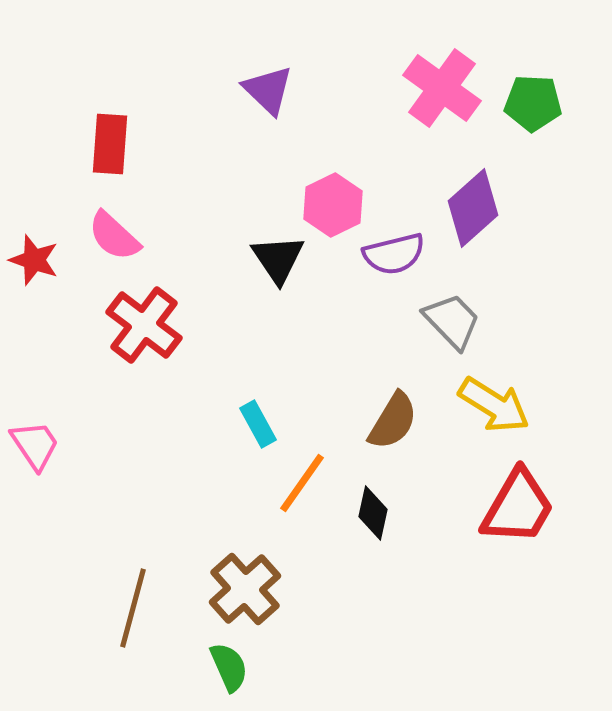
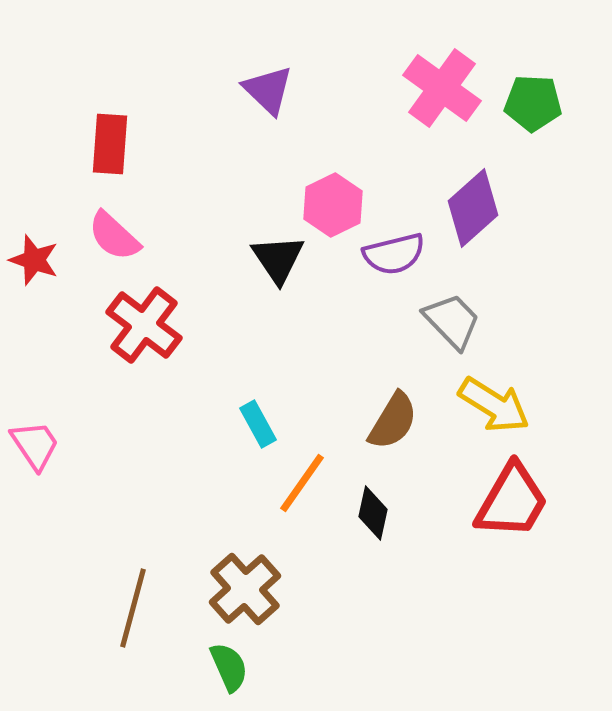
red trapezoid: moved 6 px left, 6 px up
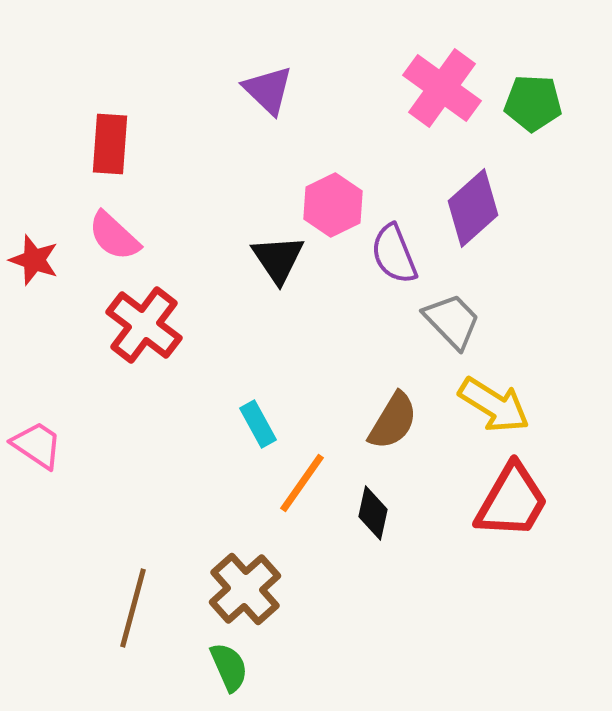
purple semicircle: rotated 82 degrees clockwise
pink trapezoid: moved 2 px right; rotated 22 degrees counterclockwise
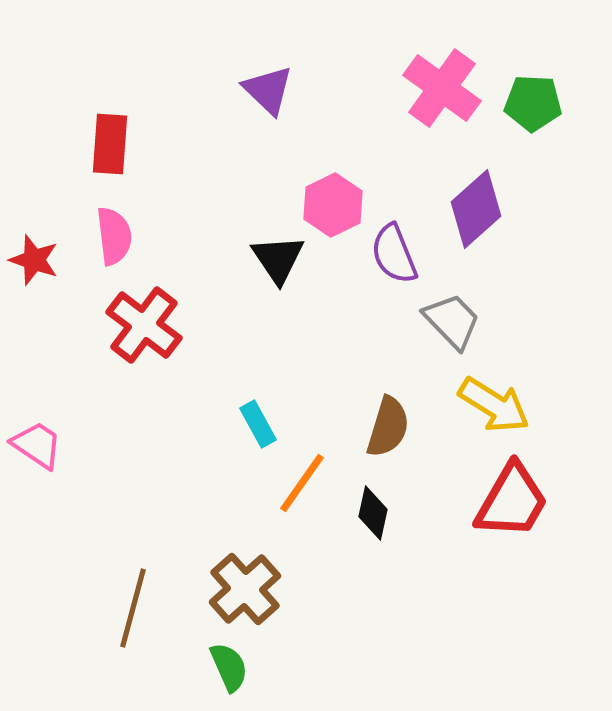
purple diamond: moved 3 px right, 1 px down
pink semicircle: rotated 140 degrees counterclockwise
brown semicircle: moved 5 px left, 6 px down; rotated 14 degrees counterclockwise
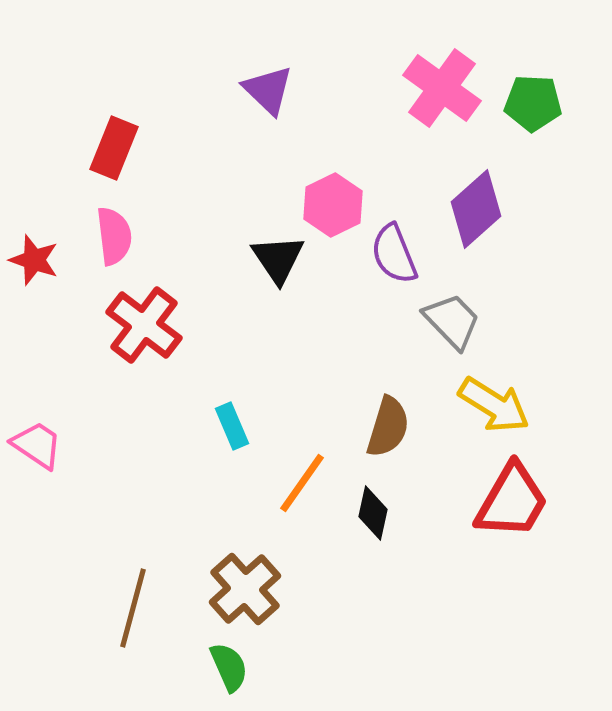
red rectangle: moved 4 px right, 4 px down; rotated 18 degrees clockwise
cyan rectangle: moved 26 px left, 2 px down; rotated 6 degrees clockwise
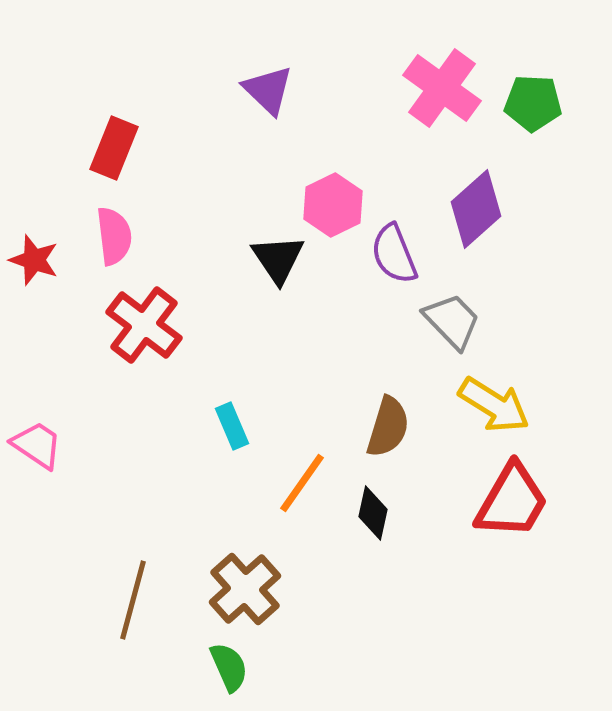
brown line: moved 8 px up
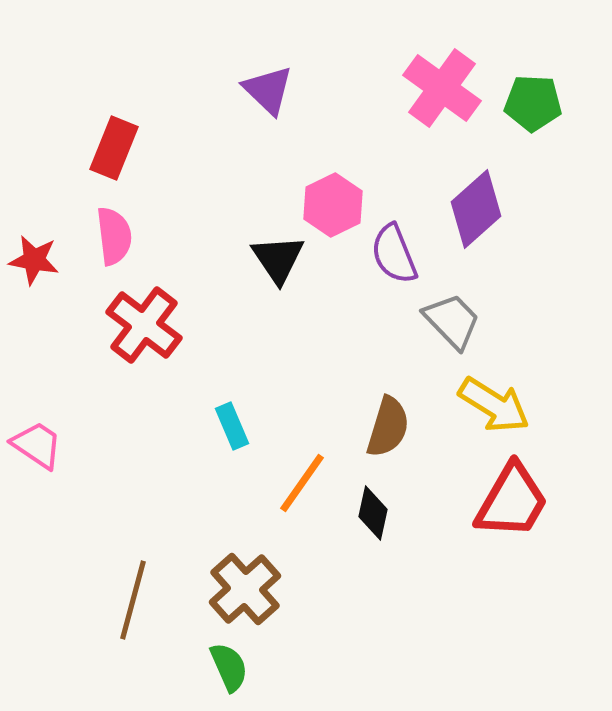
red star: rotated 9 degrees counterclockwise
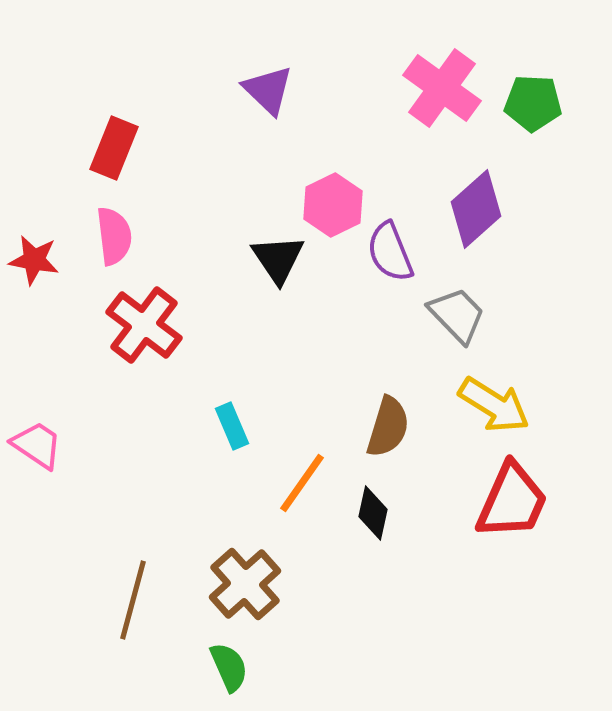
purple semicircle: moved 4 px left, 2 px up
gray trapezoid: moved 5 px right, 6 px up
red trapezoid: rotated 6 degrees counterclockwise
brown cross: moved 5 px up
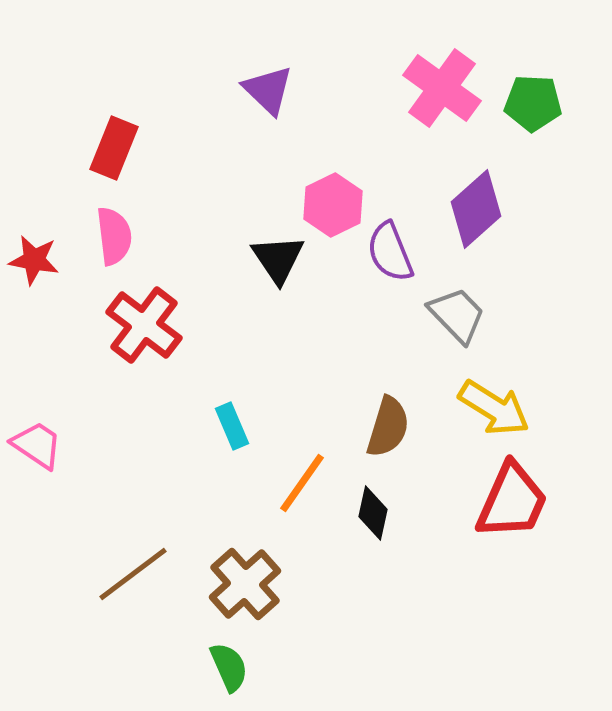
yellow arrow: moved 3 px down
brown line: moved 26 px up; rotated 38 degrees clockwise
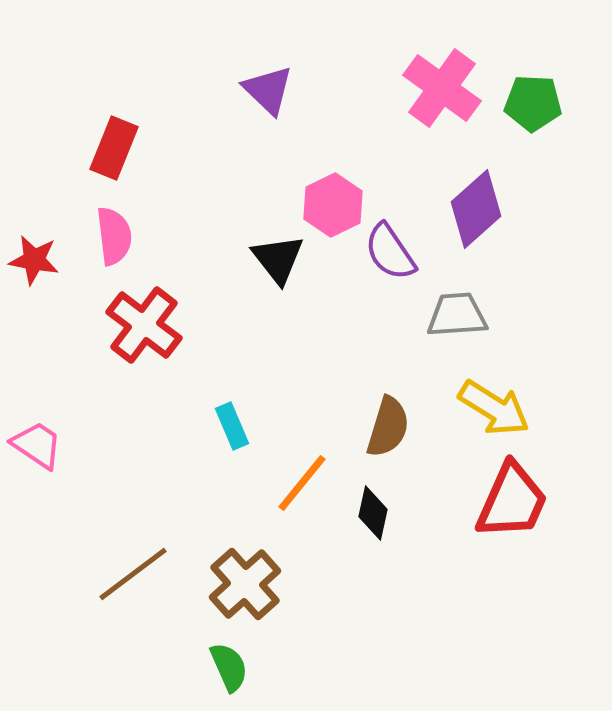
purple semicircle: rotated 12 degrees counterclockwise
black triangle: rotated 4 degrees counterclockwise
gray trapezoid: rotated 50 degrees counterclockwise
orange line: rotated 4 degrees clockwise
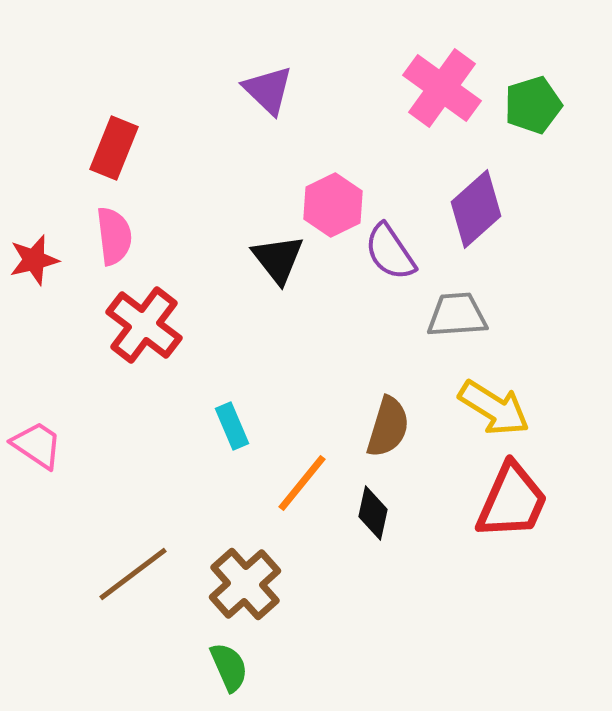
green pentagon: moved 2 px down; rotated 20 degrees counterclockwise
red star: rotated 24 degrees counterclockwise
